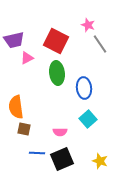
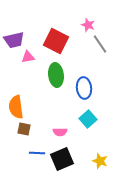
pink triangle: moved 1 px right, 1 px up; rotated 16 degrees clockwise
green ellipse: moved 1 px left, 2 px down
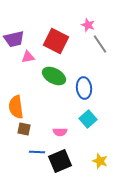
purple trapezoid: moved 1 px up
green ellipse: moved 2 px left, 1 px down; rotated 55 degrees counterclockwise
blue line: moved 1 px up
black square: moved 2 px left, 2 px down
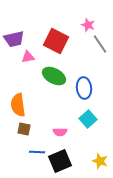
orange semicircle: moved 2 px right, 2 px up
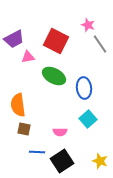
purple trapezoid: rotated 15 degrees counterclockwise
black square: moved 2 px right; rotated 10 degrees counterclockwise
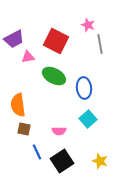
gray line: rotated 24 degrees clockwise
pink semicircle: moved 1 px left, 1 px up
blue line: rotated 63 degrees clockwise
